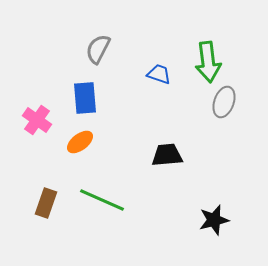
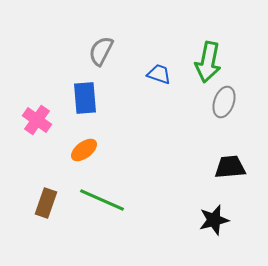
gray semicircle: moved 3 px right, 2 px down
green arrow: rotated 18 degrees clockwise
orange ellipse: moved 4 px right, 8 px down
black trapezoid: moved 63 px right, 12 px down
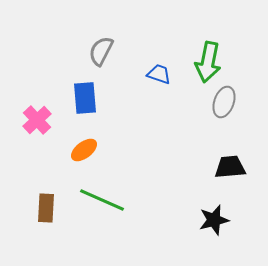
pink cross: rotated 12 degrees clockwise
brown rectangle: moved 5 px down; rotated 16 degrees counterclockwise
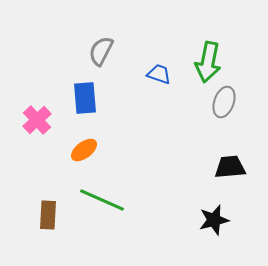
brown rectangle: moved 2 px right, 7 px down
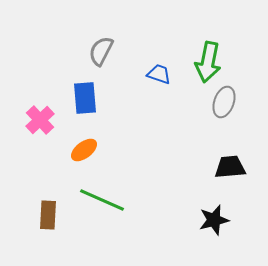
pink cross: moved 3 px right
